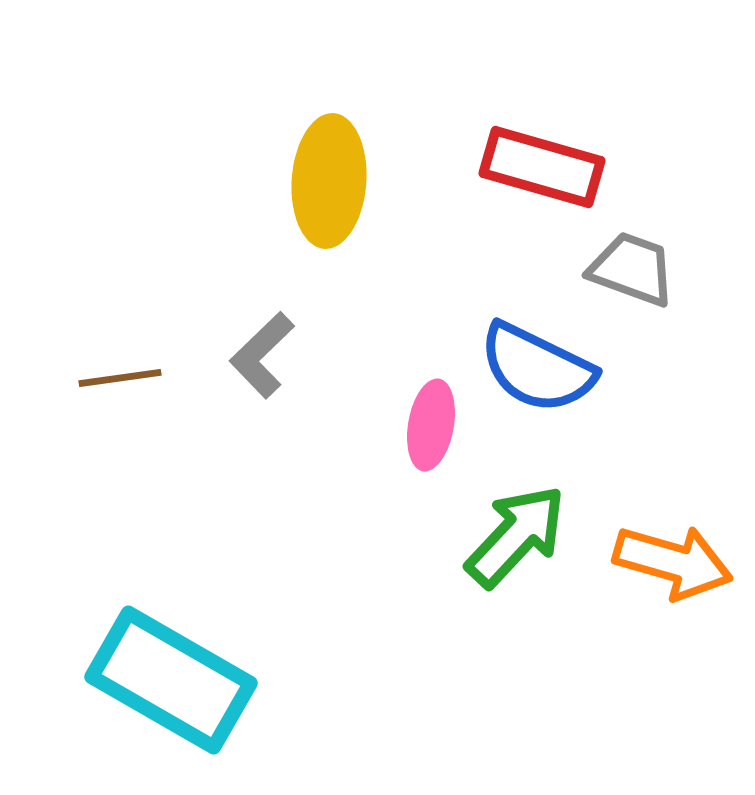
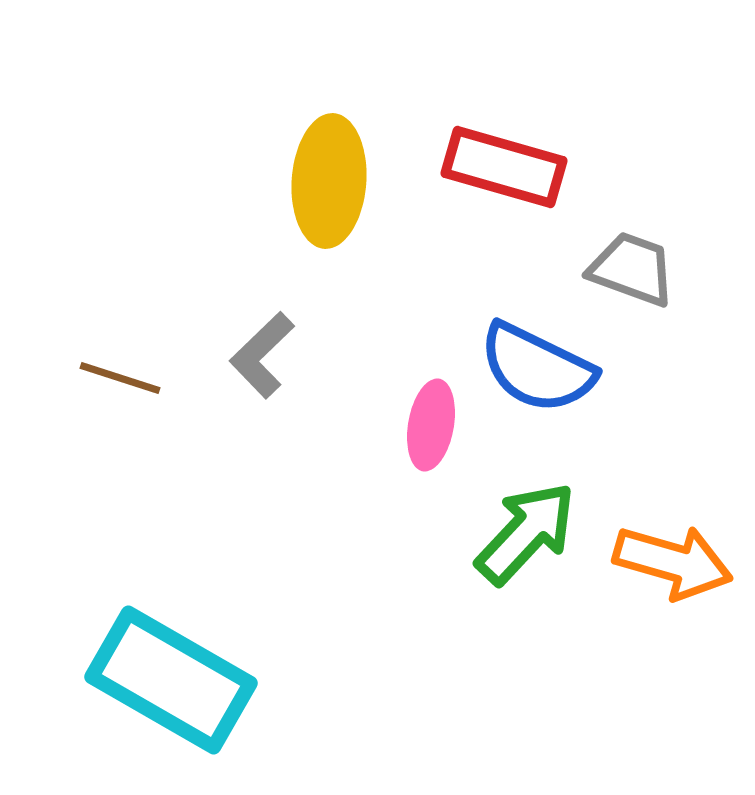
red rectangle: moved 38 px left
brown line: rotated 26 degrees clockwise
green arrow: moved 10 px right, 3 px up
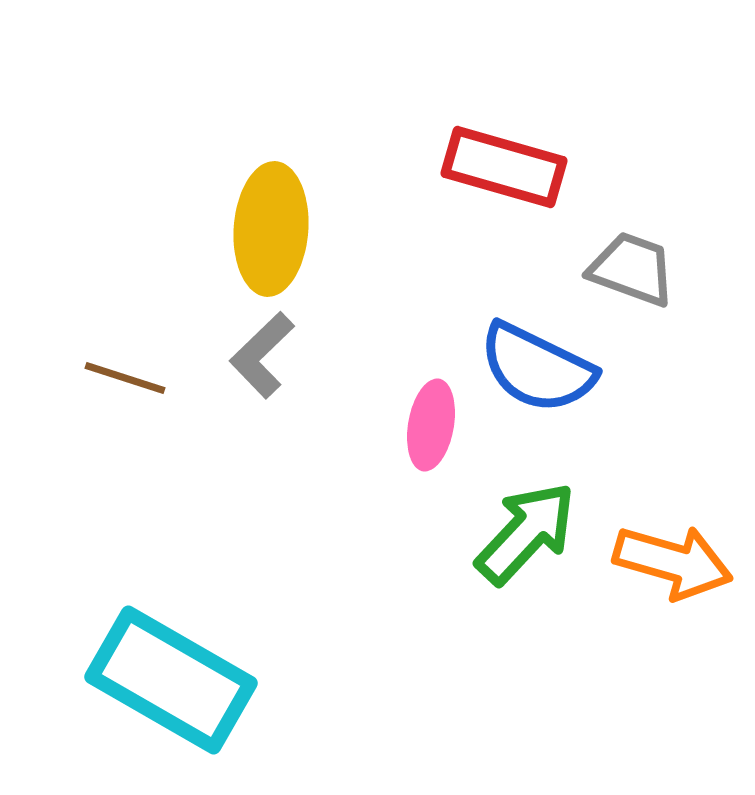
yellow ellipse: moved 58 px left, 48 px down
brown line: moved 5 px right
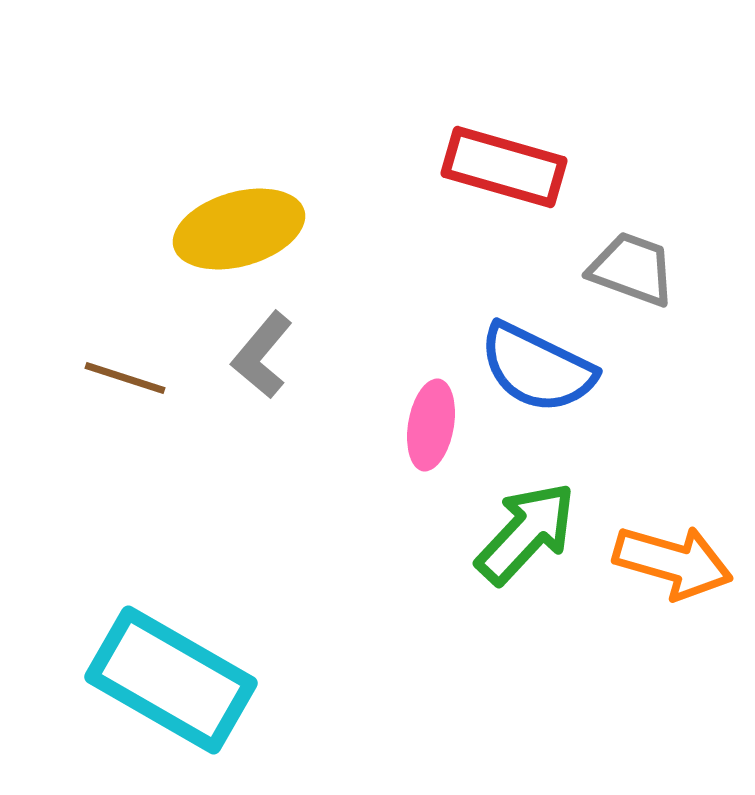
yellow ellipse: moved 32 px left; rotated 70 degrees clockwise
gray L-shape: rotated 6 degrees counterclockwise
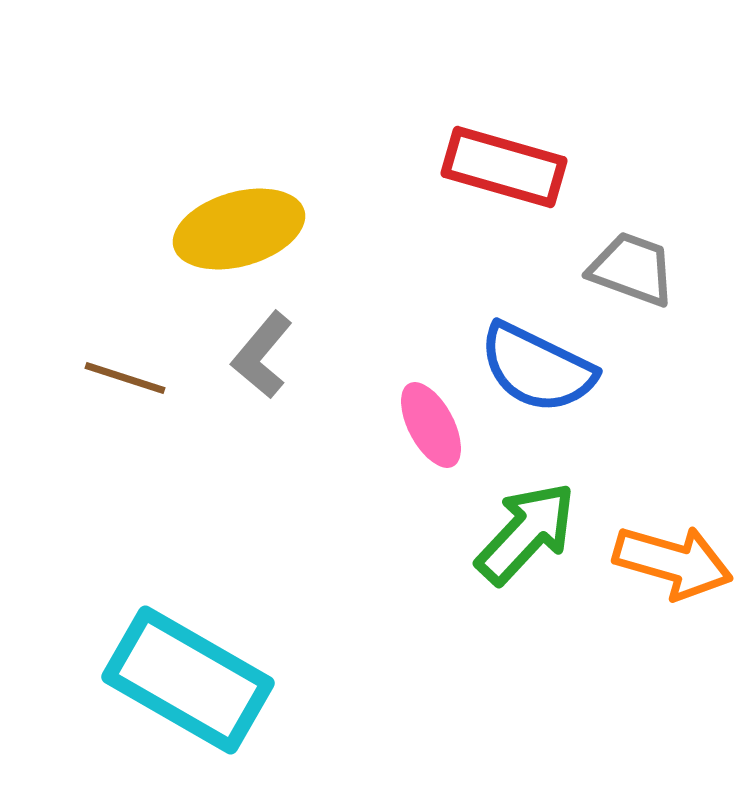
pink ellipse: rotated 38 degrees counterclockwise
cyan rectangle: moved 17 px right
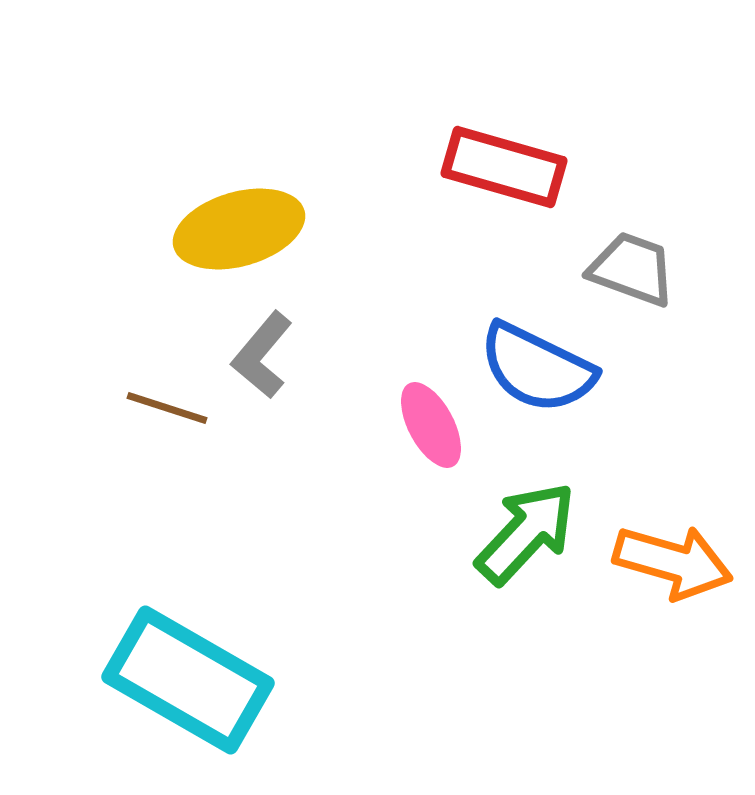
brown line: moved 42 px right, 30 px down
